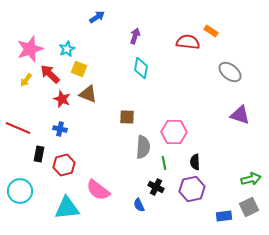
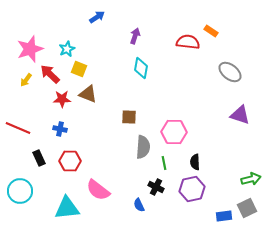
red star: rotated 24 degrees counterclockwise
brown square: moved 2 px right
black rectangle: moved 4 px down; rotated 35 degrees counterclockwise
red hexagon: moved 6 px right, 4 px up; rotated 15 degrees clockwise
gray square: moved 2 px left, 1 px down
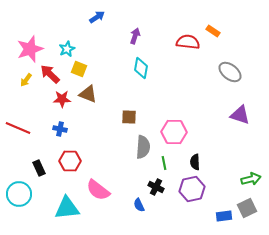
orange rectangle: moved 2 px right
black rectangle: moved 10 px down
cyan circle: moved 1 px left, 3 px down
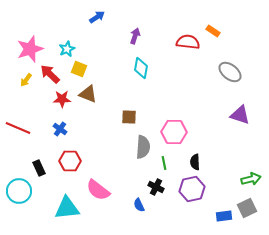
blue cross: rotated 24 degrees clockwise
cyan circle: moved 3 px up
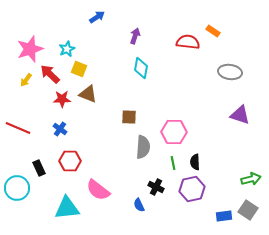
gray ellipse: rotated 30 degrees counterclockwise
green line: moved 9 px right
cyan circle: moved 2 px left, 3 px up
gray square: moved 1 px right, 2 px down; rotated 30 degrees counterclockwise
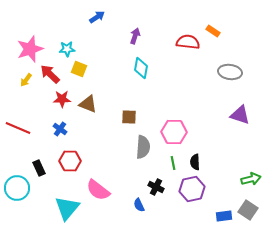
cyan star: rotated 21 degrees clockwise
brown triangle: moved 10 px down
cyan triangle: rotated 44 degrees counterclockwise
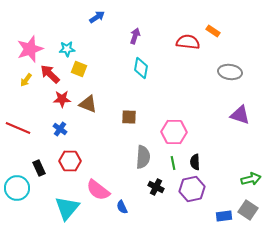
gray semicircle: moved 10 px down
blue semicircle: moved 17 px left, 2 px down
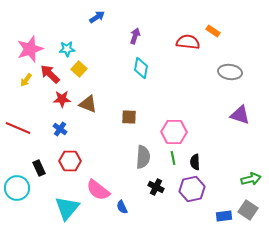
yellow square: rotated 21 degrees clockwise
green line: moved 5 px up
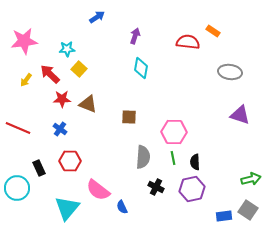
pink star: moved 6 px left, 8 px up; rotated 12 degrees clockwise
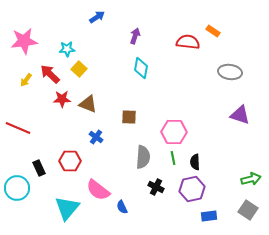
blue cross: moved 36 px right, 8 px down
blue rectangle: moved 15 px left
